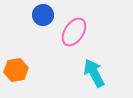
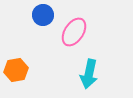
cyan arrow: moved 5 px left, 1 px down; rotated 140 degrees counterclockwise
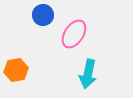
pink ellipse: moved 2 px down
cyan arrow: moved 1 px left
